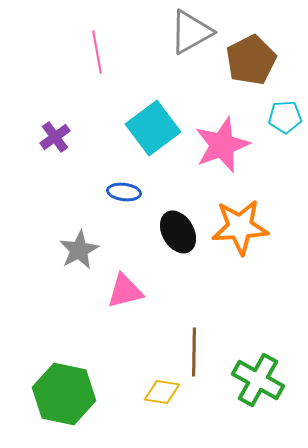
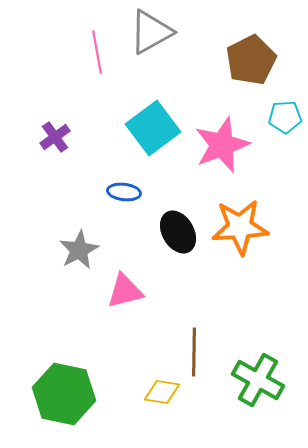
gray triangle: moved 40 px left
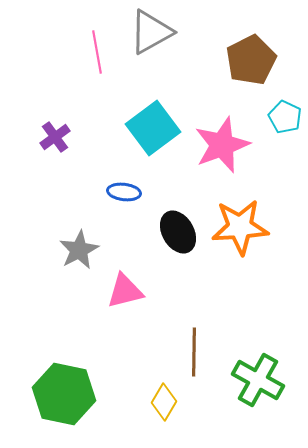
cyan pentagon: rotated 28 degrees clockwise
yellow diamond: moved 2 px right, 10 px down; rotated 69 degrees counterclockwise
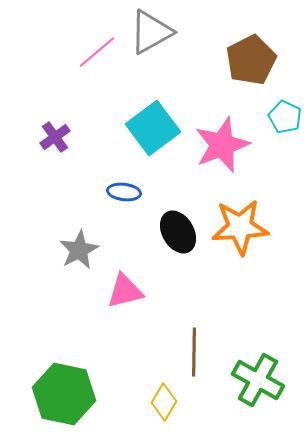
pink line: rotated 60 degrees clockwise
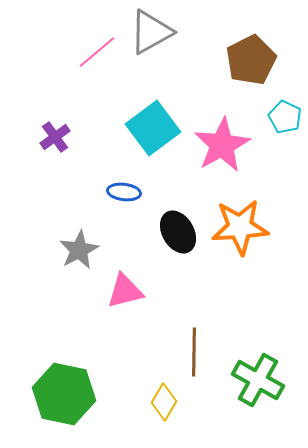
pink star: rotated 8 degrees counterclockwise
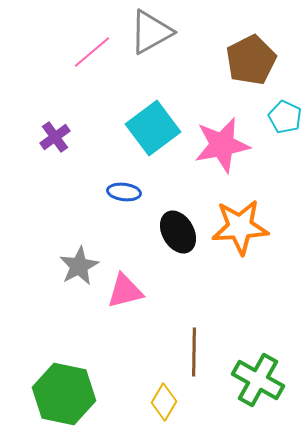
pink line: moved 5 px left
pink star: rotated 18 degrees clockwise
gray star: moved 16 px down
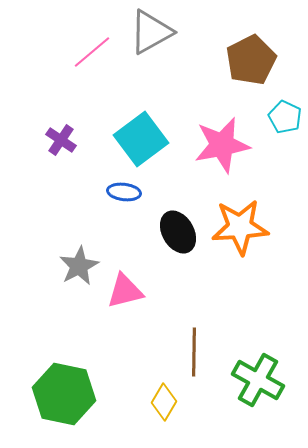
cyan square: moved 12 px left, 11 px down
purple cross: moved 6 px right, 3 px down; rotated 20 degrees counterclockwise
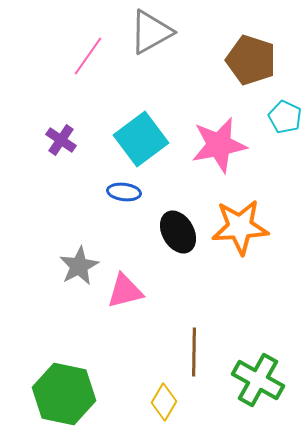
pink line: moved 4 px left, 4 px down; rotated 15 degrees counterclockwise
brown pentagon: rotated 27 degrees counterclockwise
pink star: moved 3 px left
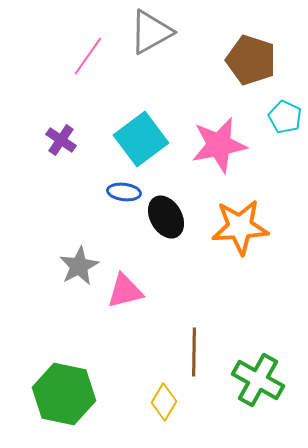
black ellipse: moved 12 px left, 15 px up
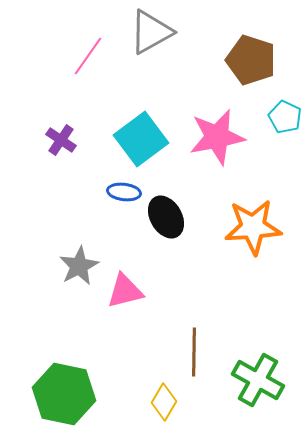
pink star: moved 2 px left, 8 px up
orange star: moved 13 px right
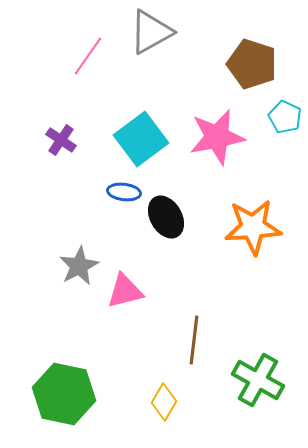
brown pentagon: moved 1 px right, 4 px down
brown line: moved 12 px up; rotated 6 degrees clockwise
